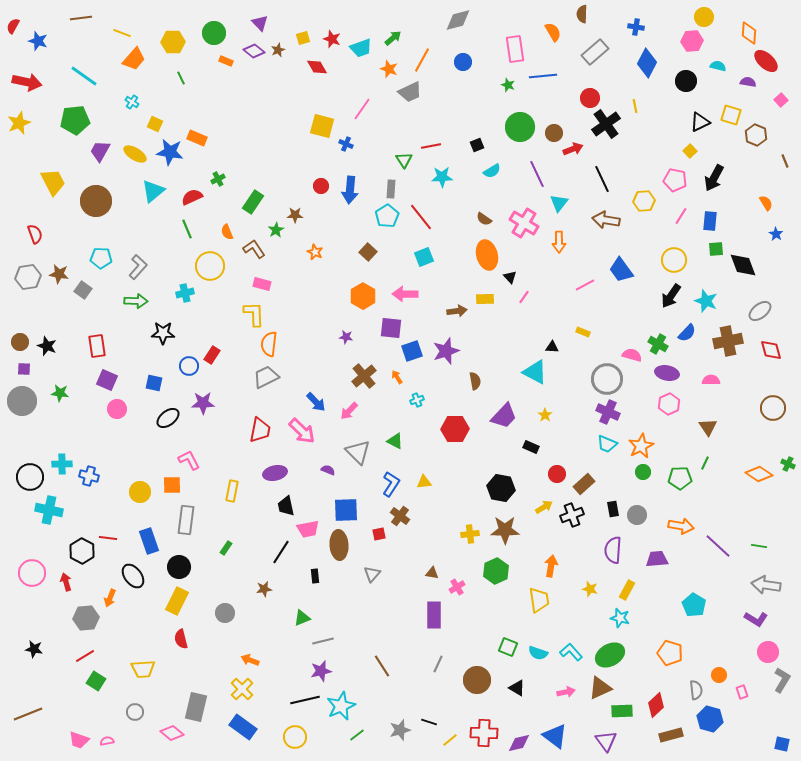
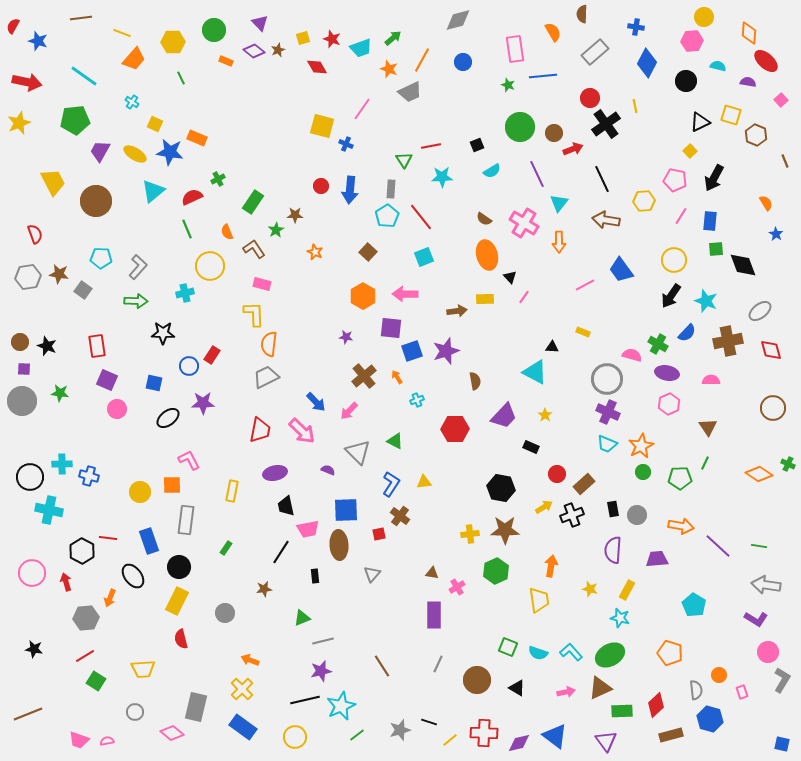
green circle at (214, 33): moved 3 px up
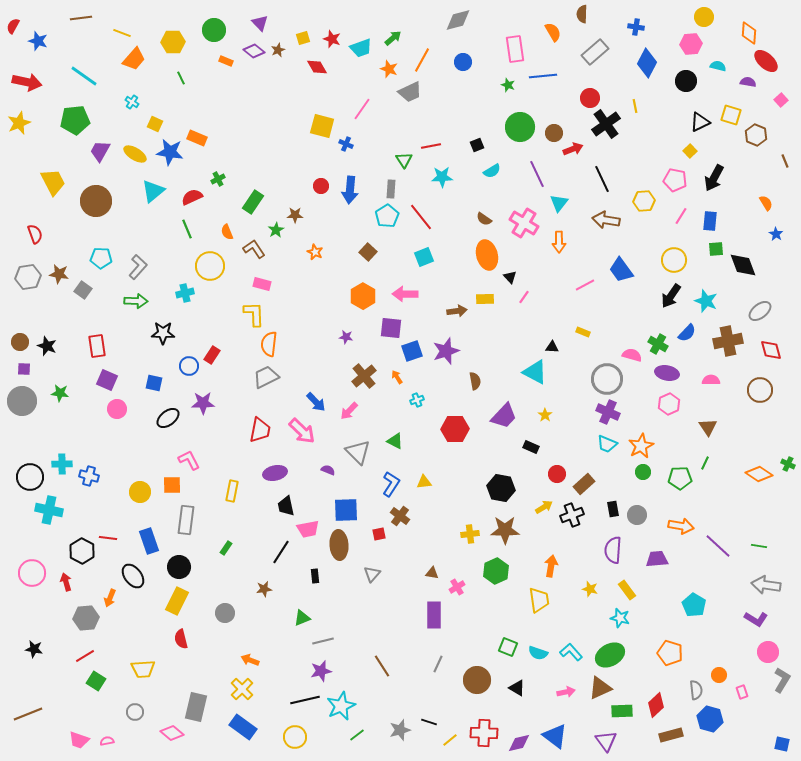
pink hexagon at (692, 41): moved 1 px left, 3 px down
brown circle at (773, 408): moved 13 px left, 18 px up
yellow rectangle at (627, 590): rotated 66 degrees counterclockwise
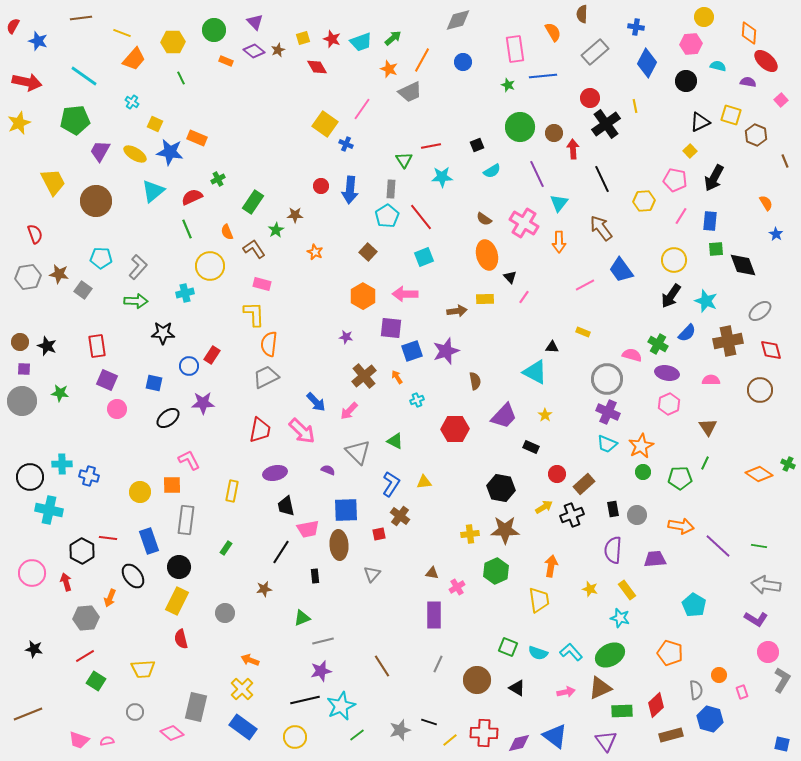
purple triangle at (260, 23): moved 5 px left, 1 px up
cyan trapezoid at (361, 48): moved 6 px up
yellow square at (322, 126): moved 3 px right, 2 px up; rotated 20 degrees clockwise
red arrow at (573, 149): rotated 72 degrees counterclockwise
brown arrow at (606, 220): moved 5 px left, 8 px down; rotated 44 degrees clockwise
purple trapezoid at (657, 559): moved 2 px left
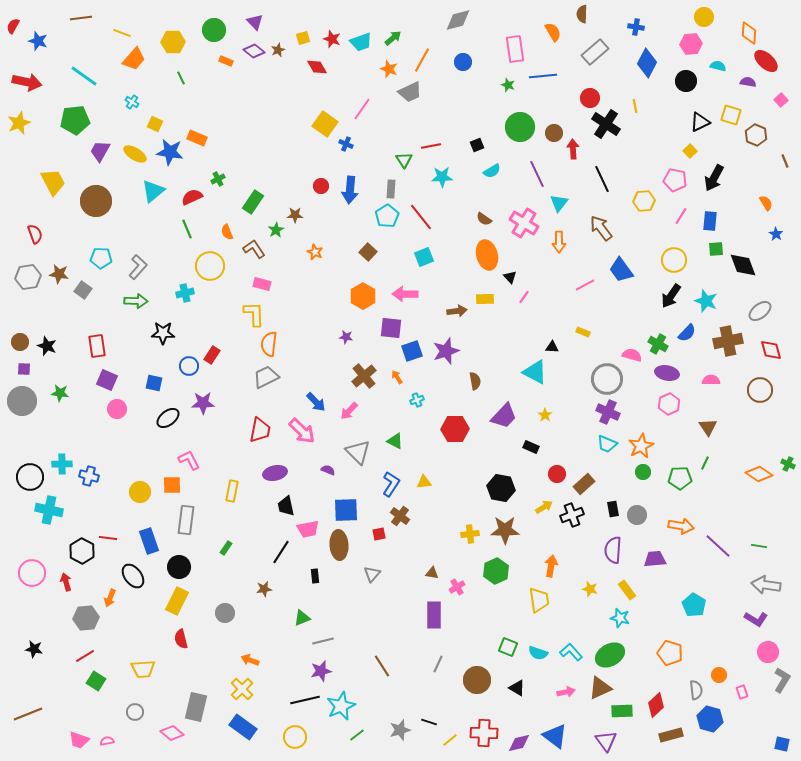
black cross at (606, 124): rotated 20 degrees counterclockwise
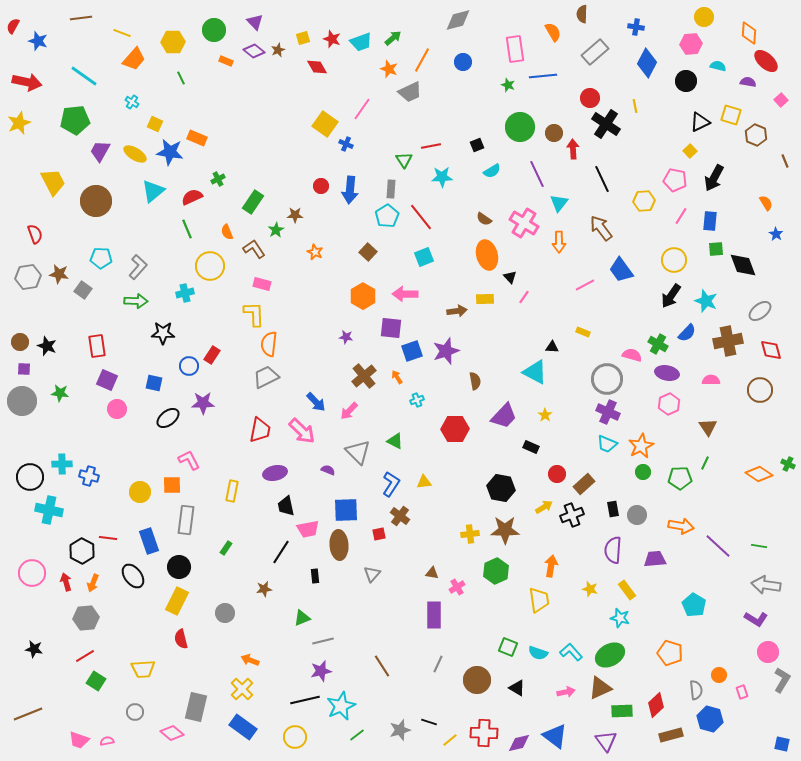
orange arrow at (110, 598): moved 17 px left, 15 px up
